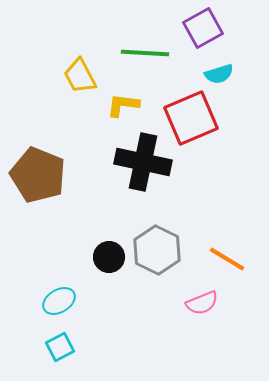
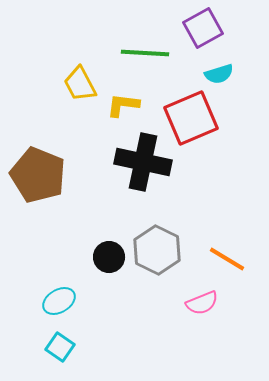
yellow trapezoid: moved 8 px down
cyan square: rotated 28 degrees counterclockwise
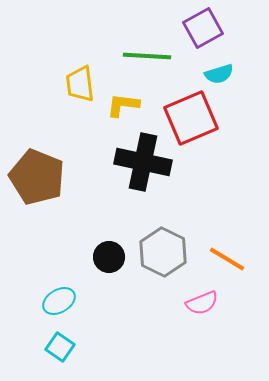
green line: moved 2 px right, 3 px down
yellow trapezoid: rotated 21 degrees clockwise
brown pentagon: moved 1 px left, 2 px down
gray hexagon: moved 6 px right, 2 px down
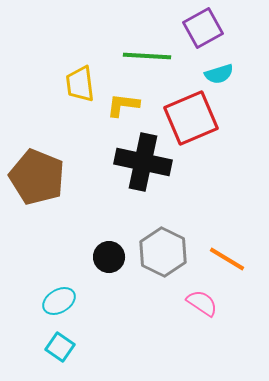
pink semicircle: rotated 124 degrees counterclockwise
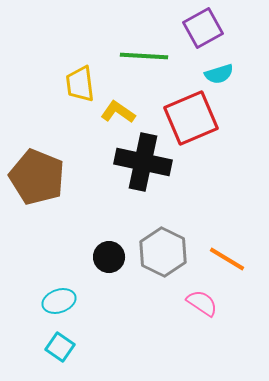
green line: moved 3 px left
yellow L-shape: moved 5 px left, 7 px down; rotated 28 degrees clockwise
cyan ellipse: rotated 12 degrees clockwise
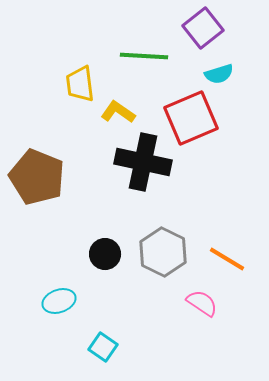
purple square: rotated 9 degrees counterclockwise
black circle: moved 4 px left, 3 px up
cyan square: moved 43 px right
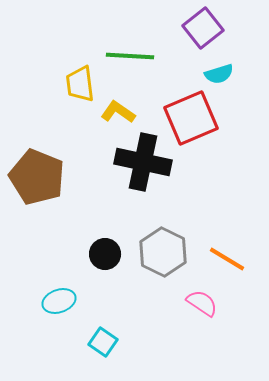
green line: moved 14 px left
cyan square: moved 5 px up
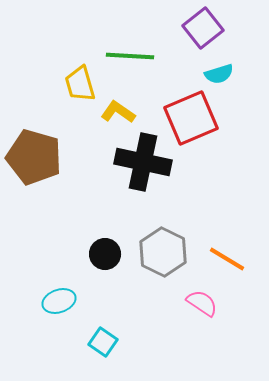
yellow trapezoid: rotated 9 degrees counterclockwise
brown pentagon: moved 3 px left, 20 px up; rotated 6 degrees counterclockwise
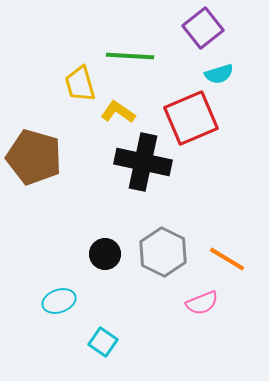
pink semicircle: rotated 124 degrees clockwise
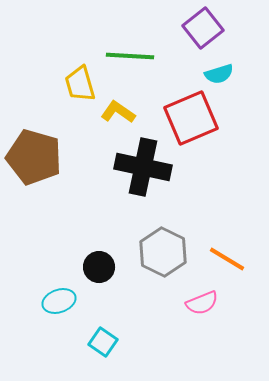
black cross: moved 5 px down
black circle: moved 6 px left, 13 px down
